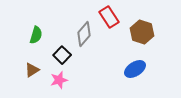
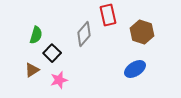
red rectangle: moved 1 px left, 2 px up; rotated 20 degrees clockwise
black square: moved 10 px left, 2 px up
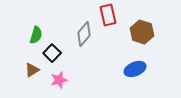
blue ellipse: rotated 10 degrees clockwise
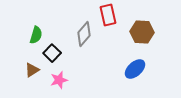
brown hexagon: rotated 15 degrees counterclockwise
blue ellipse: rotated 20 degrees counterclockwise
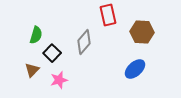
gray diamond: moved 8 px down
brown triangle: rotated 14 degrees counterclockwise
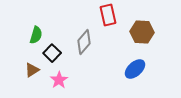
brown triangle: rotated 14 degrees clockwise
pink star: rotated 18 degrees counterclockwise
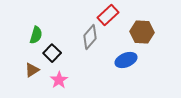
red rectangle: rotated 60 degrees clockwise
gray diamond: moved 6 px right, 5 px up
blue ellipse: moved 9 px left, 9 px up; rotated 20 degrees clockwise
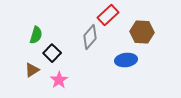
blue ellipse: rotated 15 degrees clockwise
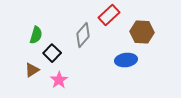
red rectangle: moved 1 px right
gray diamond: moved 7 px left, 2 px up
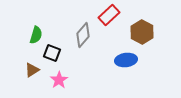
brown hexagon: rotated 25 degrees clockwise
black square: rotated 24 degrees counterclockwise
